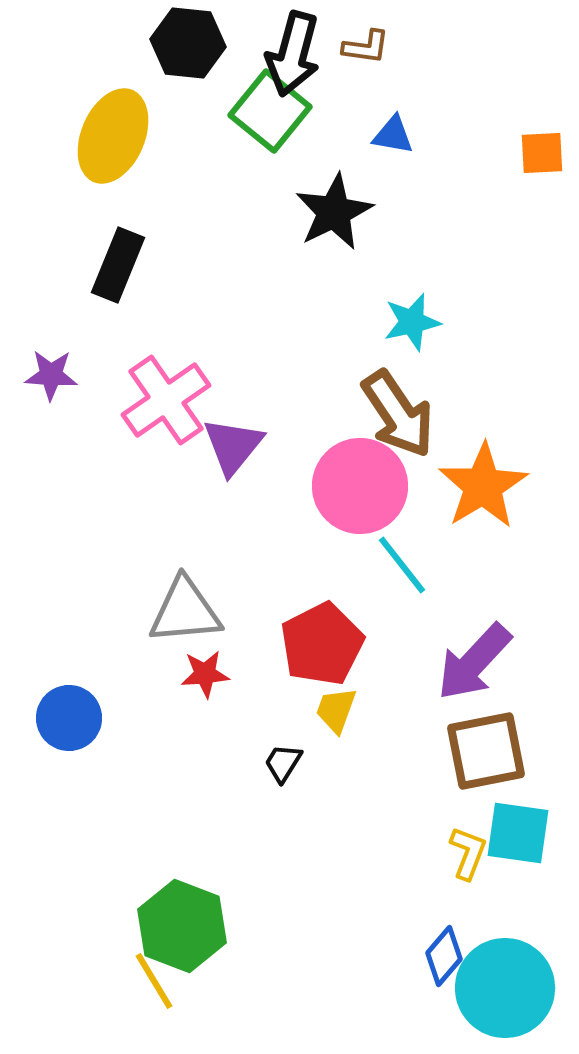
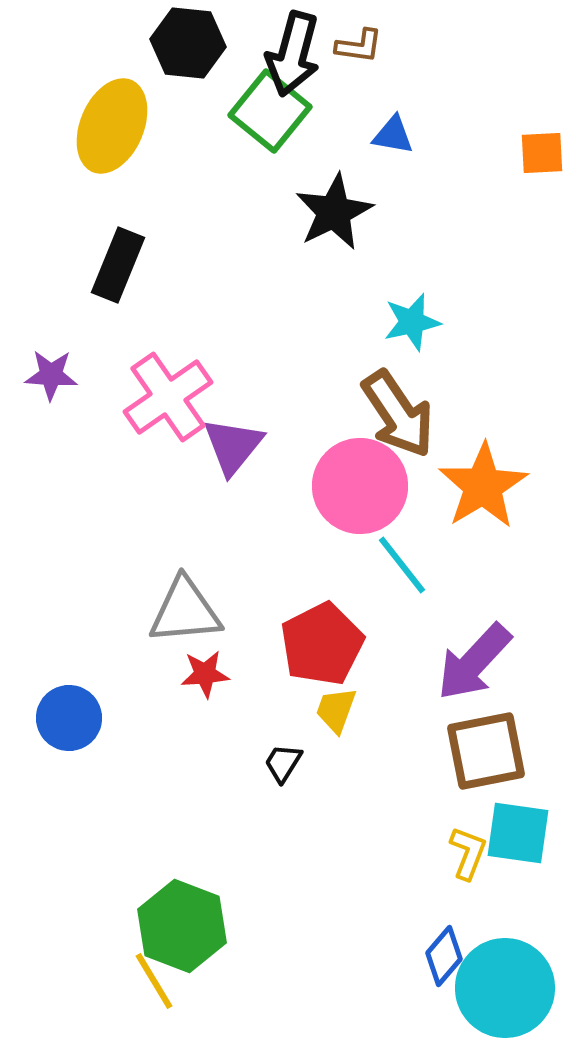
brown L-shape: moved 7 px left, 1 px up
yellow ellipse: moved 1 px left, 10 px up
pink cross: moved 2 px right, 3 px up
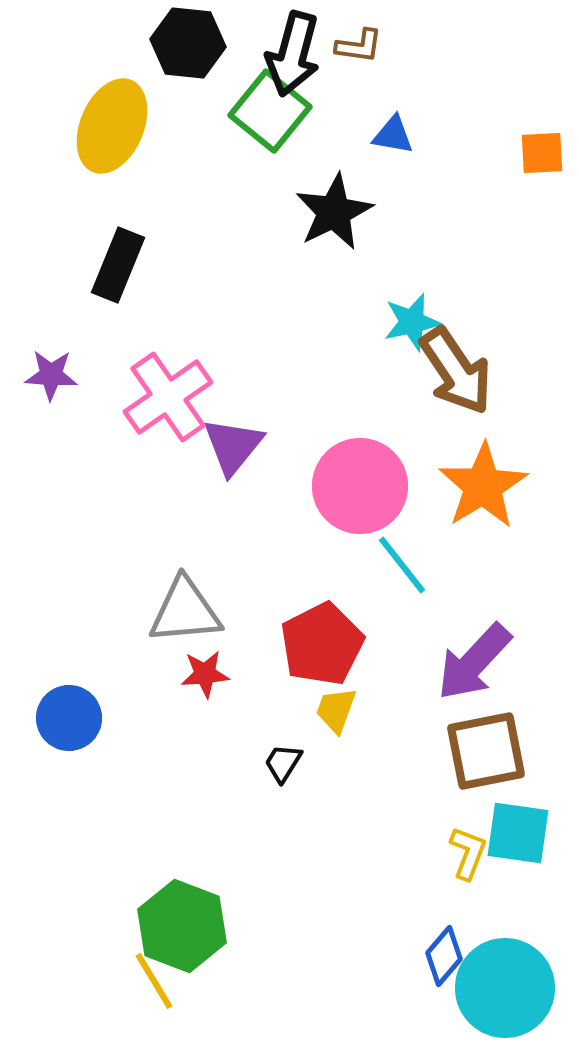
brown arrow: moved 58 px right, 43 px up
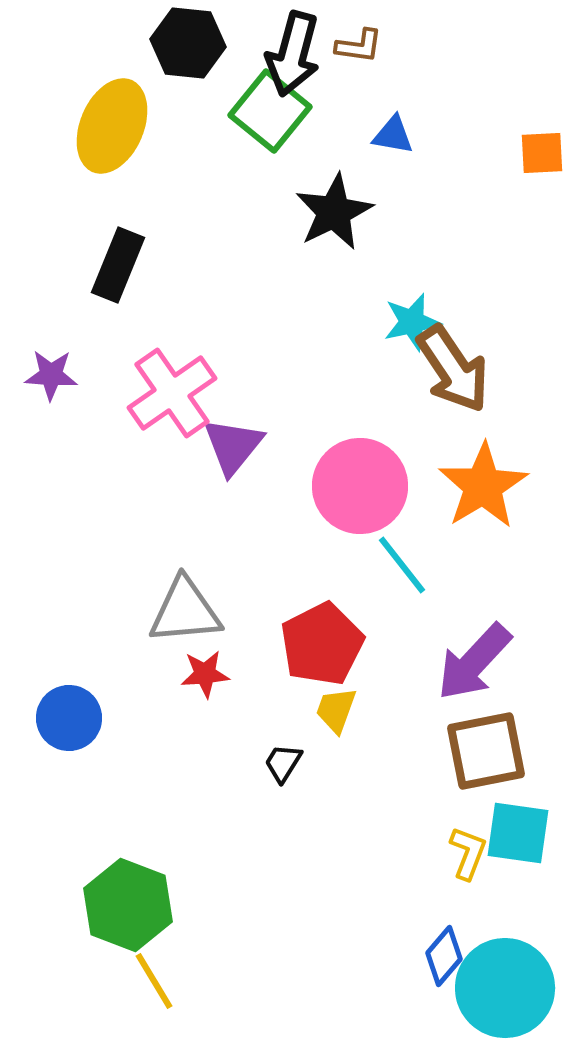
brown arrow: moved 3 px left, 2 px up
pink cross: moved 4 px right, 4 px up
green hexagon: moved 54 px left, 21 px up
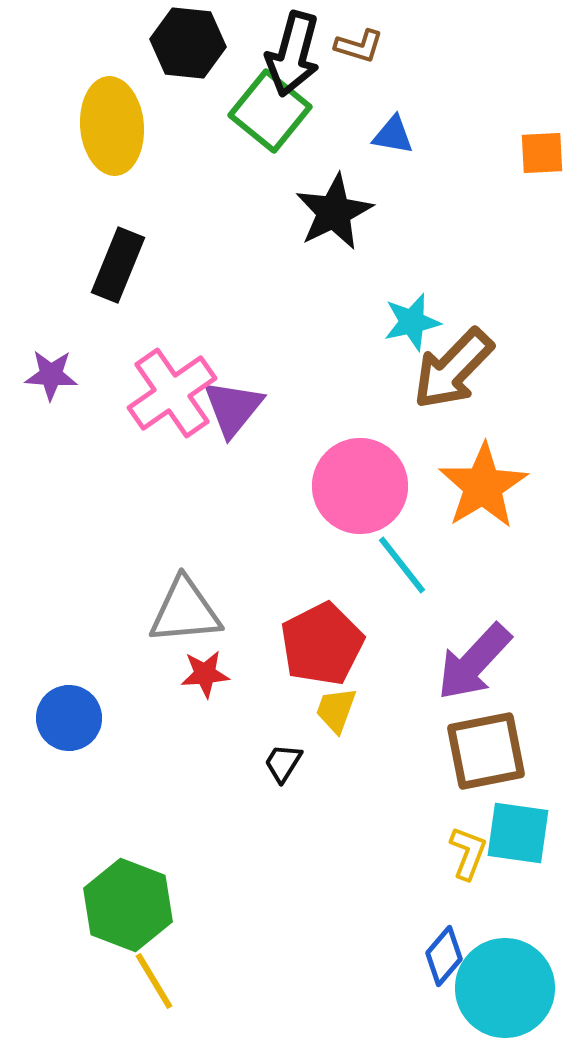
brown L-shape: rotated 9 degrees clockwise
yellow ellipse: rotated 28 degrees counterclockwise
brown arrow: rotated 78 degrees clockwise
purple triangle: moved 38 px up
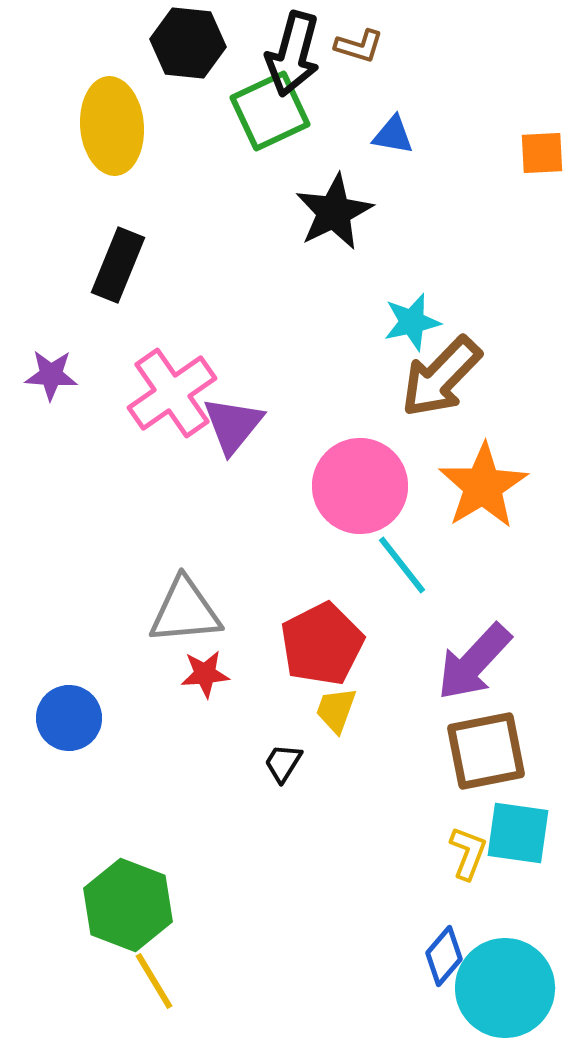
green square: rotated 26 degrees clockwise
brown arrow: moved 12 px left, 8 px down
purple triangle: moved 17 px down
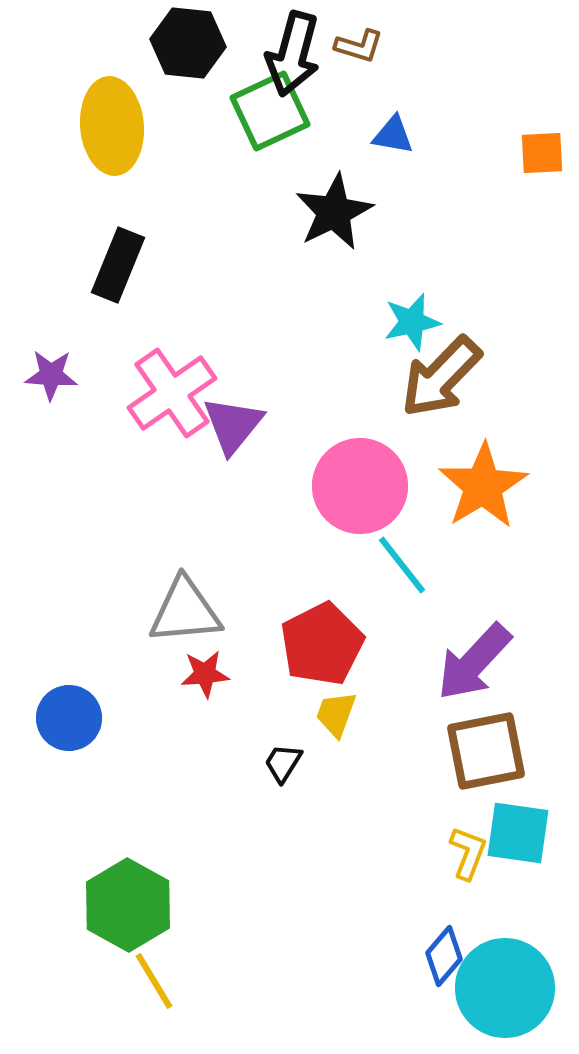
yellow trapezoid: moved 4 px down
green hexagon: rotated 8 degrees clockwise
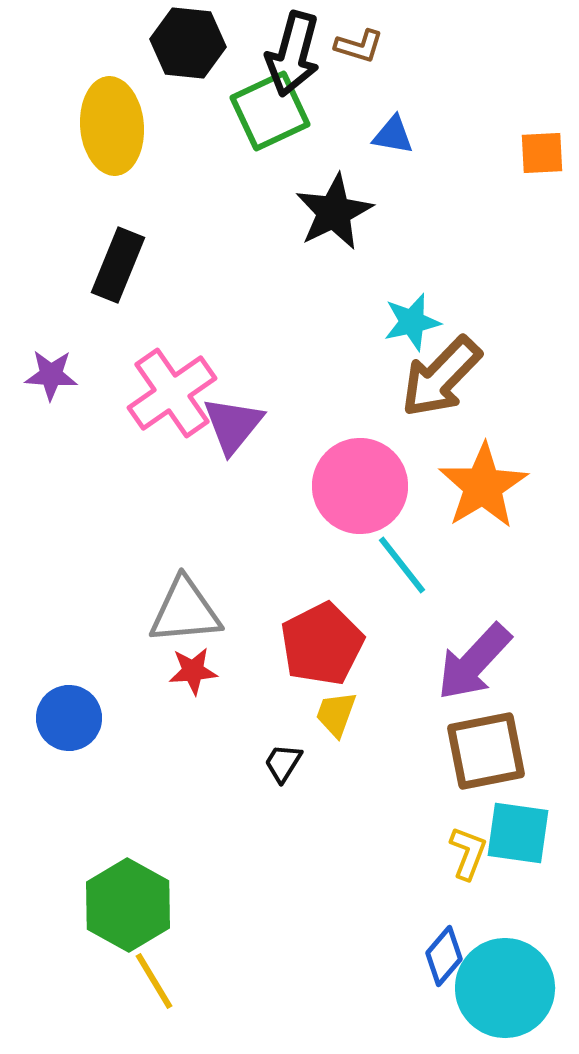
red star: moved 12 px left, 3 px up
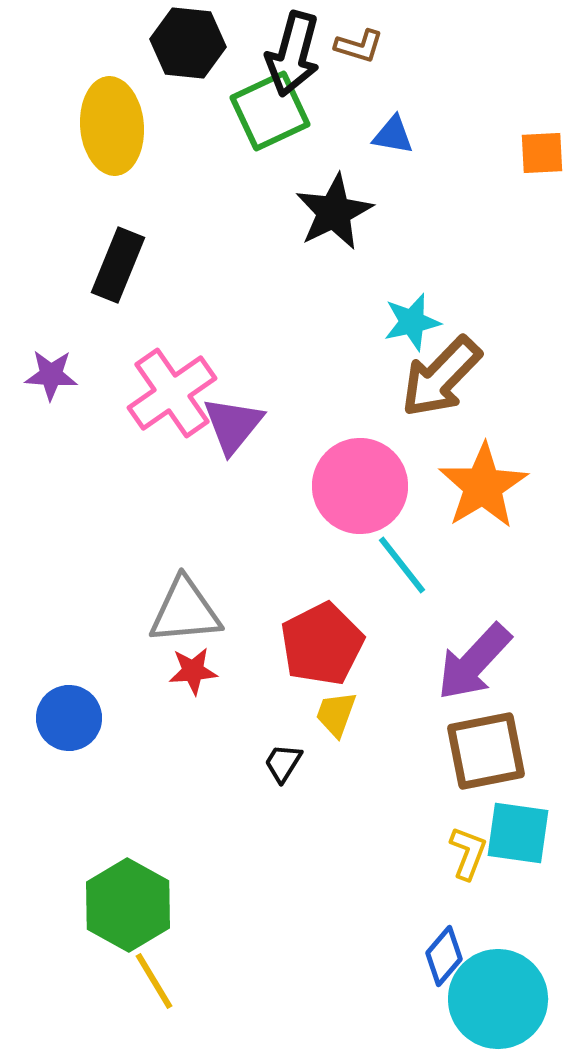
cyan circle: moved 7 px left, 11 px down
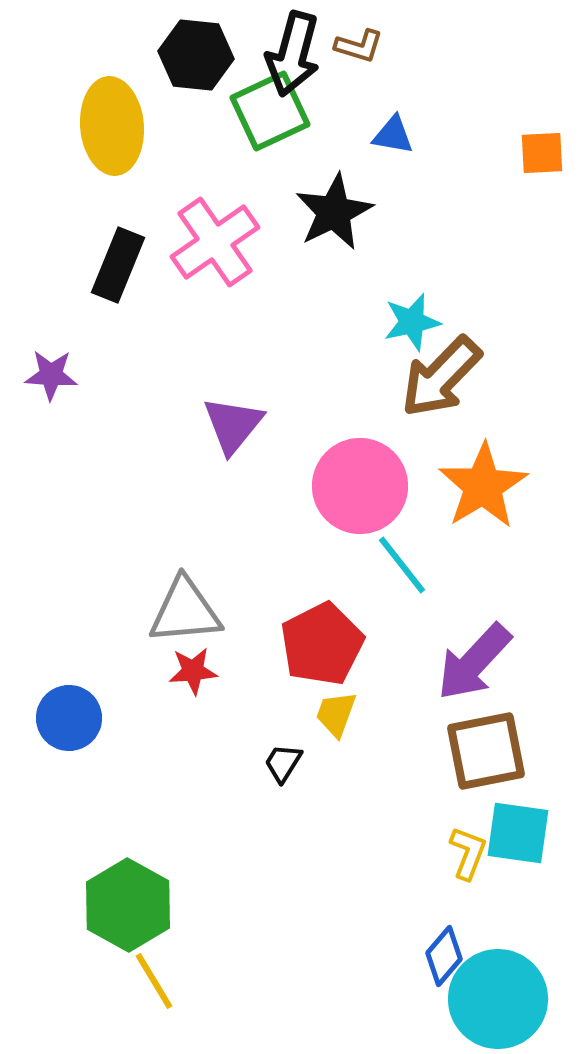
black hexagon: moved 8 px right, 12 px down
pink cross: moved 43 px right, 151 px up
